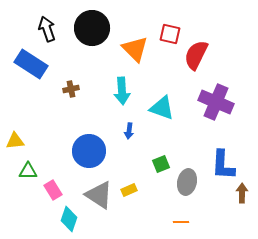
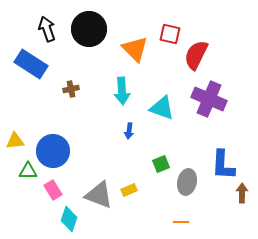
black circle: moved 3 px left, 1 px down
purple cross: moved 7 px left, 3 px up
blue circle: moved 36 px left
gray triangle: rotated 12 degrees counterclockwise
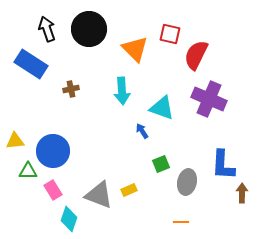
blue arrow: moved 13 px right; rotated 140 degrees clockwise
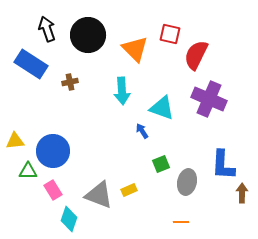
black circle: moved 1 px left, 6 px down
brown cross: moved 1 px left, 7 px up
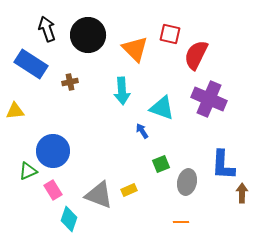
yellow triangle: moved 30 px up
green triangle: rotated 24 degrees counterclockwise
